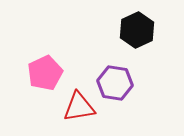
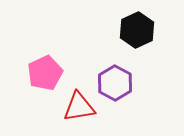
purple hexagon: rotated 20 degrees clockwise
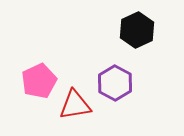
pink pentagon: moved 6 px left, 8 px down
red triangle: moved 4 px left, 2 px up
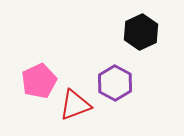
black hexagon: moved 4 px right, 2 px down
red triangle: rotated 12 degrees counterclockwise
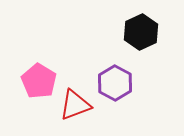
pink pentagon: rotated 16 degrees counterclockwise
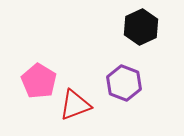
black hexagon: moved 5 px up
purple hexagon: moved 9 px right; rotated 8 degrees counterclockwise
